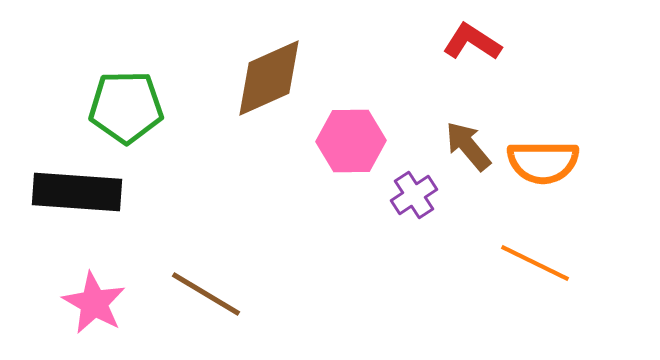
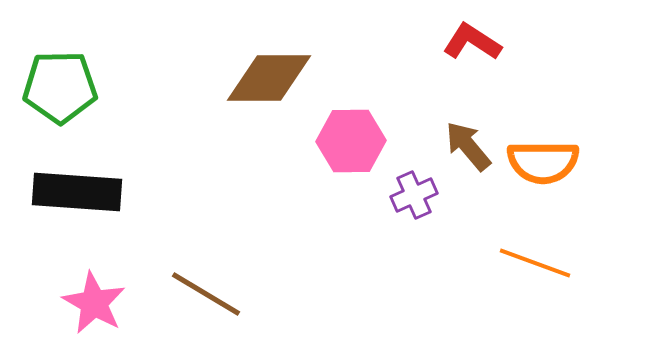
brown diamond: rotated 24 degrees clockwise
green pentagon: moved 66 px left, 20 px up
purple cross: rotated 9 degrees clockwise
orange line: rotated 6 degrees counterclockwise
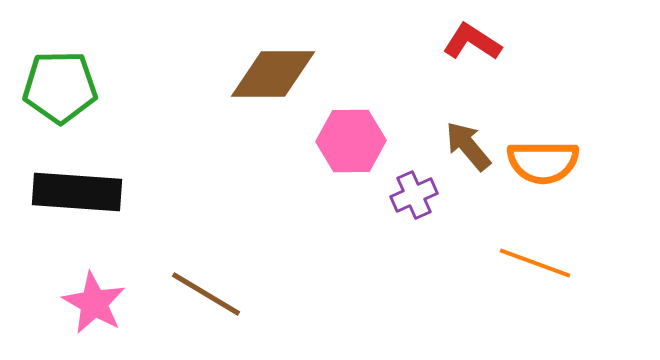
brown diamond: moved 4 px right, 4 px up
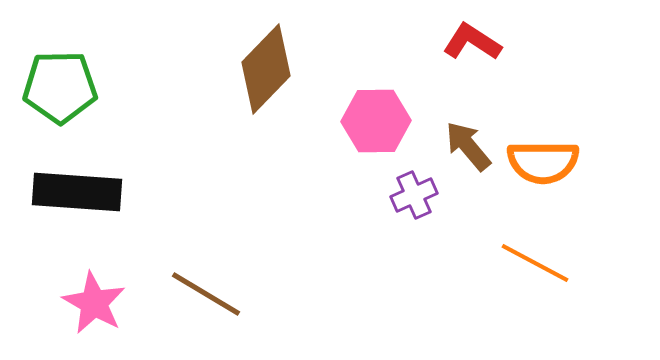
brown diamond: moved 7 px left, 5 px up; rotated 46 degrees counterclockwise
pink hexagon: moved 25 px right, 20 px up
orange line: rotated 8 degrees clockwise
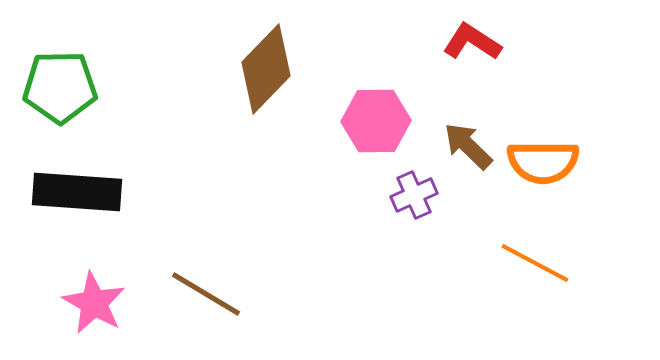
brown arrow: rotated 6 degrees counterclockwise
